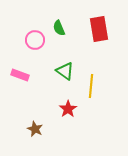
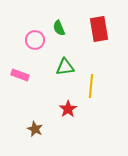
green triangle: moved 4 px up; rotated 42 degrees counterclockwise
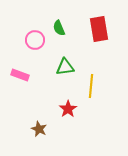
brown star: moved 4 px right
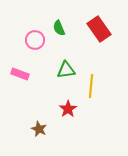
red rectangle: rotated 25 degrees counterclockwise
green triangle: moved 1 px right, 3 px down
pink rectangle: moved 1 px up
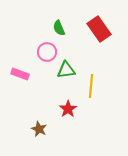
pink circle: moved 12 px right, 12 px down
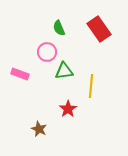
green triangle: moved 2 px left, 1 px down
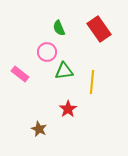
pink rectangle: rotated 18 degrees clockwise
yellow line: moved 1 px right, 4 px up
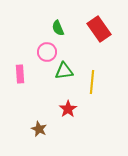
green semicircle: moved 1 px left
pink rectangle: rotated 48 degrees clockwise
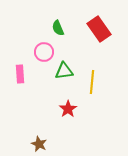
pink circle: moved 3 px left
brown star: moved 15 px down
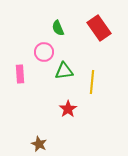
red rectangle: moved 1 px up
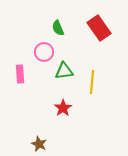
red star: moved 5 px left, 1 px up
